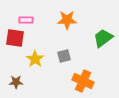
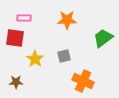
pink rectangle: moved 2 px left, 2 px up
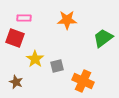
red square: rotated 12 degrees clockwise
gray square: moved 7 px left, 10 px down
brown star: rotated 24 degrees clockwise
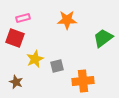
pink rectangle: moved 1 px left; rotated 16 degrees counterclockwise
yellow star: rotated 12 degrees clockwise
orange cross: rotated 30 degrees counterclockwise
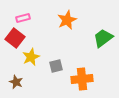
orange star: rotated 24 degrees counterclockwise
red square: rotated 18 degrees clockwise
yellow star: moved 4 px left, 2 px up
gray square: moved 1 px left
orange cross: moved 1 px left, 2 px up
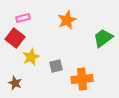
brown star: moved 1 px left, 1 px down
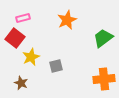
orange cross: moved 22 px right
brown star: moved 6 px right
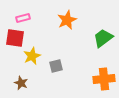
red square: rotated 30 degrees counterclockwise
yellow star: moved 1 px right, 1 px up
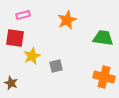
pink rectangle: moved 3 px up
green trapezoid: rotated 45 degrees clockwise
orange cross: moved 2 px up; rotated 20 degrees clockwise
brown star: moved 10 px left
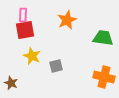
pink rectangle: rotated 72 degrees counterclockwise
red square: moved 10 px right, 8 px up; rotated 18 degrees counterclockwise
yellow star: rotated 24 degrees counterclockwise
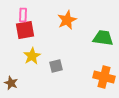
yellow star: rotated 18 degrees clockwise
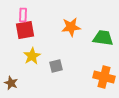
orange star: moved 4 px right, 7 px down; rotated 18 degrees clockwise
